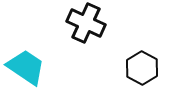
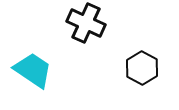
cyan trapezoid: moved 7 px right, 3 px down
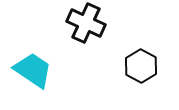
black hexagon: moved 1 px left, 2 px up
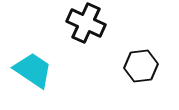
black hexagon: rotated 24 degrees clockwise
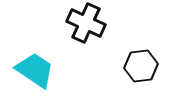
cyan trapezoid: moved 2 px right
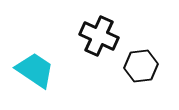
black cross: moved 13 px right, 13 px down
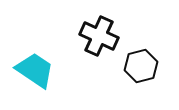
black hexagon: rotated 8 degrees counterclockwise
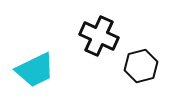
cyan trapezoid: rotated 120 degrees clockwise
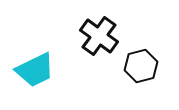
black cross: rotated 12 degrees clockwise
